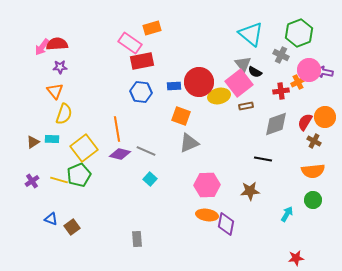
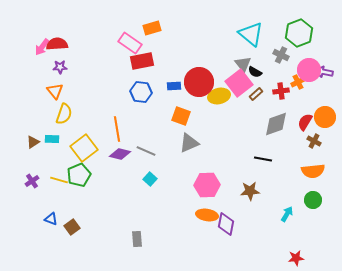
brown rectangle at (246, 106): moved 10 px right, 12 px up; rotated 32 degrees counterclockwise
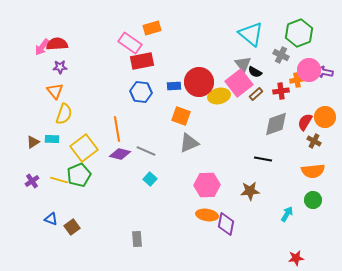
orange cross at (298, 82): moved 1 px left, 2 px up; rotated 16 degrees clockwise
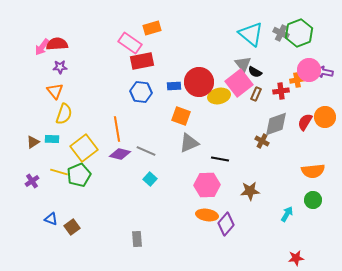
gray cross at (281, 55): moved 22 px up
brown rectangle at (256, 94): rotated 24 degrees counterclockwise
brown cross at (314, 141): moved 52 px left
black line at (263, 159): moved 43 px left
yellow line at (59, 180): moved 8 px up
purple diamond at (226, 224): rotated 30 degrees clockwise
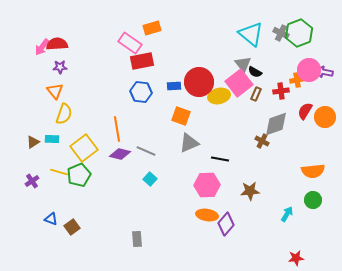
red semicircle at (305, 122): moved 11 px up
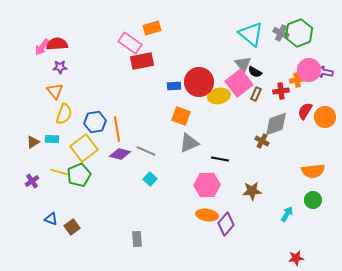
blue hexagon at (141, 92): moved 46 px left, 30 px down; rotated 15 degrees counterclockwise
brown star at (250, 191): moved 2 px right
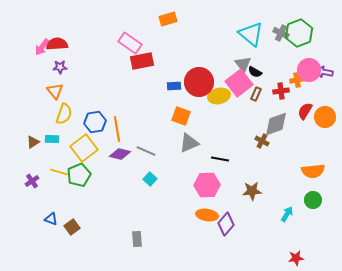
orange rectangle at (152, 28): moved 16 px right, 9 px up
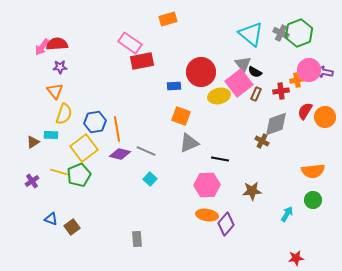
red circle at (199, 82): moved 2 px right, 10 px up
cyan rectangle at (52, 139): moved 1 px left, 4 px up
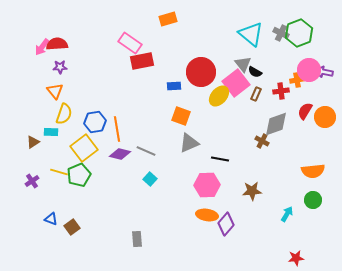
pink square at (239, 83): moved 3 px left
yellow ellipse at (219, 96): rotated 35 degrees counterclockwise
cyan rectangle at (51, 135): moved 3 px up
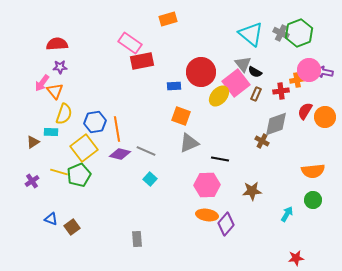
pink arrow at (42, 47): moved 36 px down
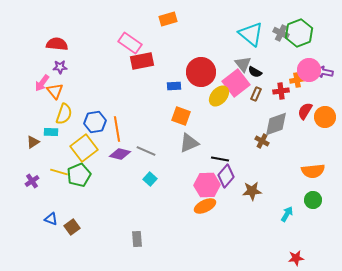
red semicircle at (57, 44): rotated 10 degrees clockwise
orange ellipse at (207, 215): moved 2 px left, 9 px up; rotated 35 degrees counterclockwise
purple diamond at (226, 224): moved 48 px up
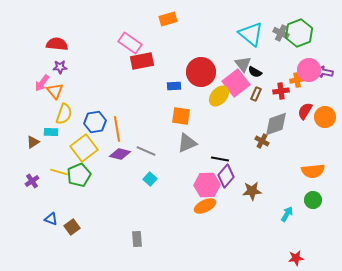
orange square at (181, 116): rotated 12 degrees counterclockwise
gray triangle at (189, 143): moved 2 px left
